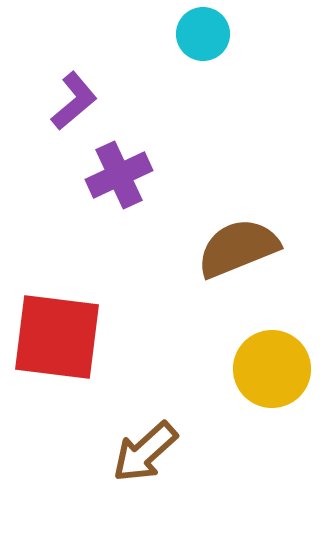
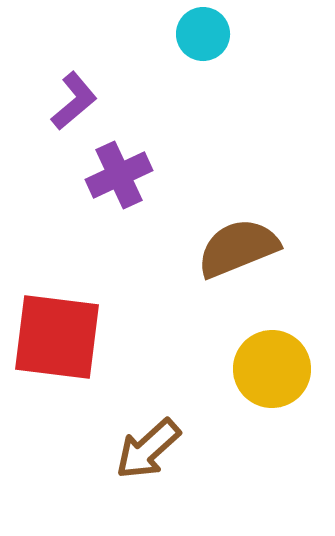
brown arrow: moved 3 px right, 3 px up
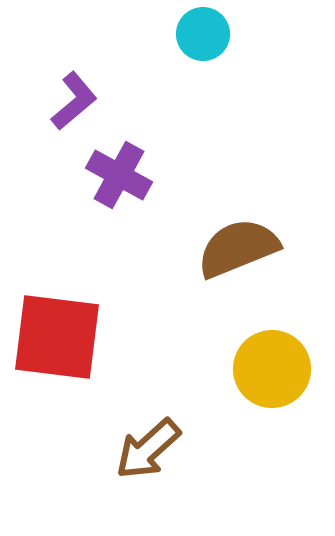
purple cross: rotated 36 degrees counterclockwise
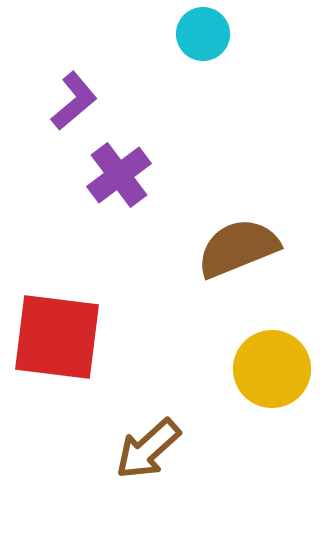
purple cross: rotated 24 degrees clockwise
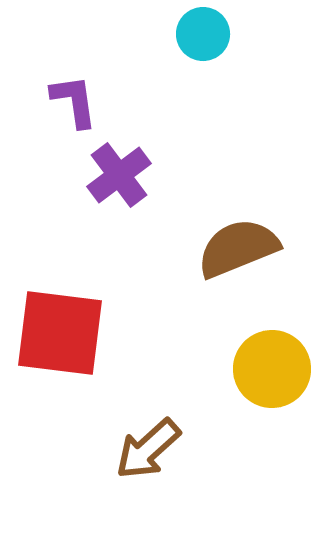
purple L-shape: rotated 58 degrees counterclockwise
red square: moved 3 px right, 4 px up
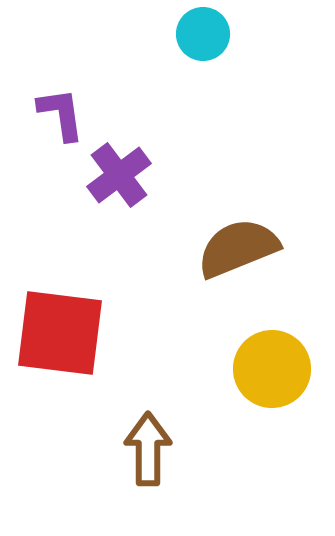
purple L-shape: moved 13 px left, 13 px down
brown arrow: rotated 132 degrees clockwise
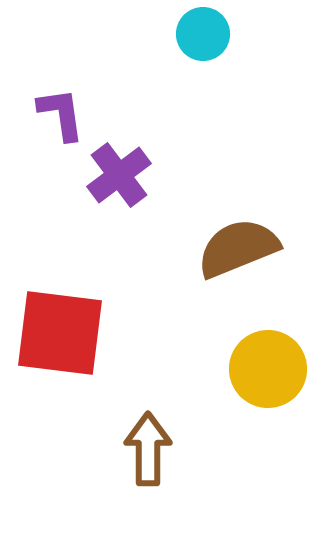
yellow circle: moved 4 px left
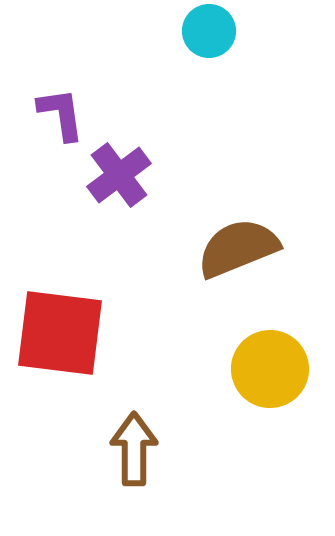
cyan circle: moved 6 px right, 3 px up
yellow circle: moved 2 px right
brown arrow: moved 14 px left
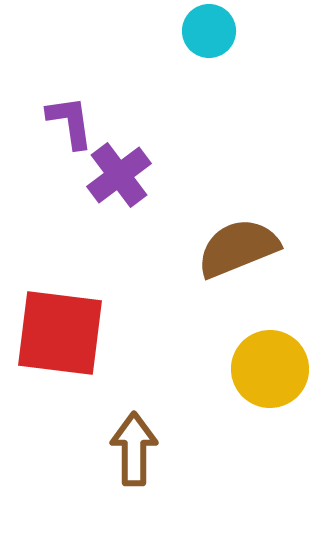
purple L-shape: moved 9 px right, 8 px down
